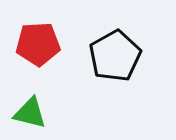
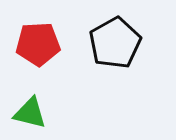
black pentagon: moved 13 px up
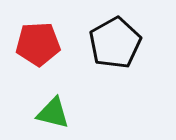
green triangle: moved 23 px right
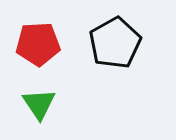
green triangle: moved 14 px left, 9 px up; rotated 42 degrees clockwise
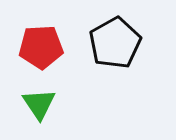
red pentagon: moved 3 px right, 3 px down
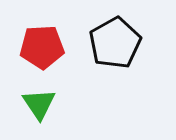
red pentagon: moved 1 px right
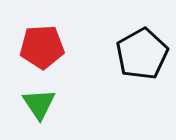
black pentagon: moved 27 px right, 11 px down
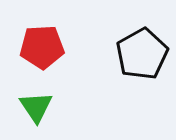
green triangle: moved 3 px left, 3 px down
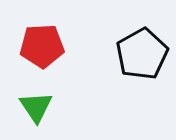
red pentagon: moved 1 px up
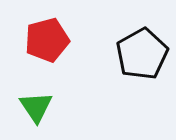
red pentagon: moved 5 px right, 6 px up; rotated 12 degrees counterclockwise
